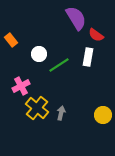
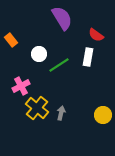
purple semicircle: moved 14 px left
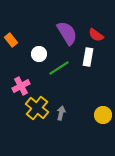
purple semicircle: moved 5 px right, 15 px down
green line: moved 3 px down
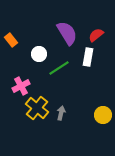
red semicircle: rotated 105 degrees clockwise
